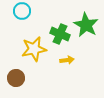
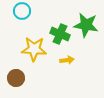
green star: rotated 20 degrees counterclockwise
yellow star: rotated 15 degrees clockwise
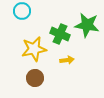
green star: moved 1 px right
yellow star: rotated 15 degrees counterclockwise
brown circle: moved 19 px right
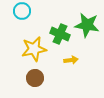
yellow arrow: moved 4 px right
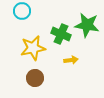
green cross: moved 1 px right
yellow star: moved 1 px left, 1 px up
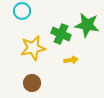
brown circle: moved 3 px left, 5 px down
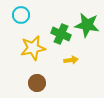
cyan circle: moved 1 px left, 4 px down
brown circle: moved 5 px right
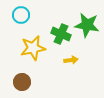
brown circle: moved 15 px left, 1 px up
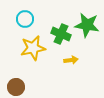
cyan circle: moved 4 px right, 4 px down
brown circle: moved 6 px left, 5 px down
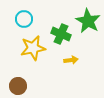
cyan circle: moved 1 px left
green star: moved 1 px right, 4 px up; rotated 20 degrees clockwise
brown circle: moved 2 px right, 1 px up
